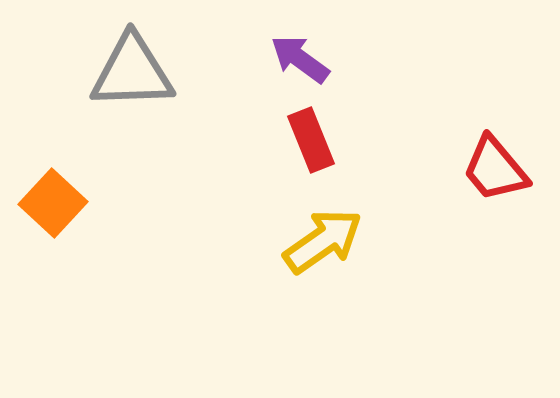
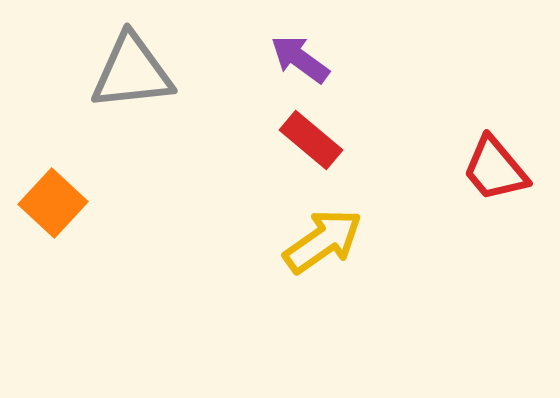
gray triangle: rotated 4 degrees counterclockwise
red rectangle: rotated 28 degrees counterclockwise
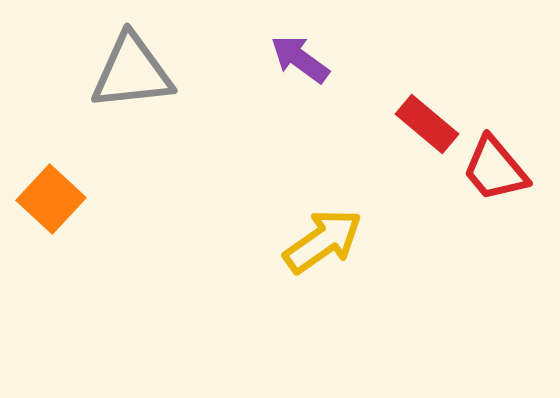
red rectangle: moved 116 px right, 16 px up
orange square: moved 2 px left, 4 px up
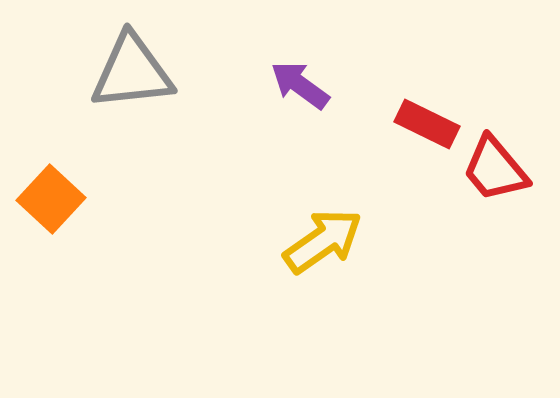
purple arrow: moved 26 px down
red rectangle: rotated 14 degrees counterclockwise
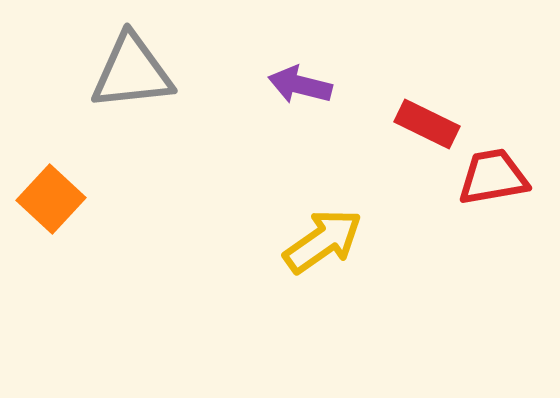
purple arrow: rotated 22 degrees counterclockwise
red trapezoid: moved 2 px left, 8 px down; rotated 120 degrees clockwise
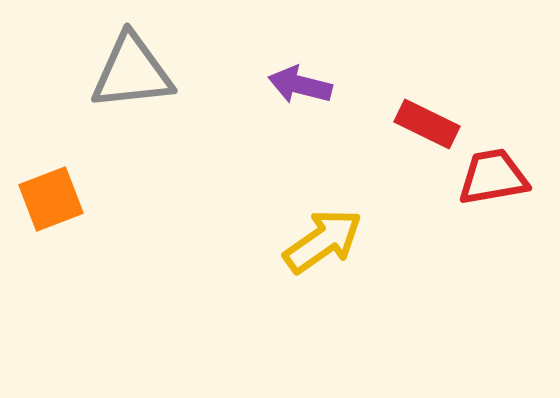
orange square: rotated 26 degrees clockwise
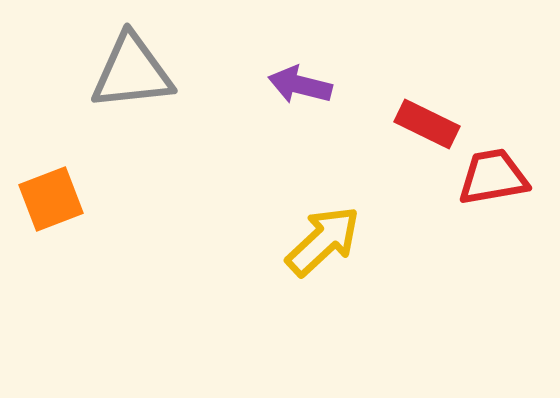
yellow arrow: rotated 8 degrees counterclockwise
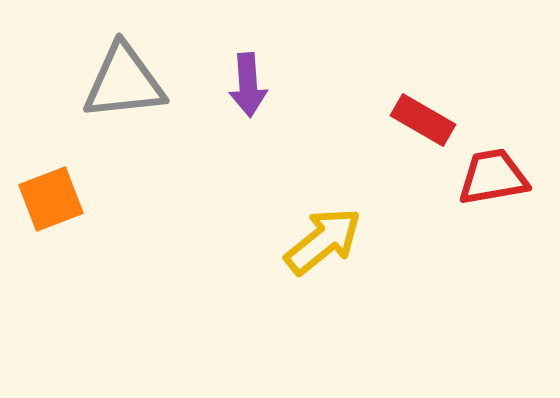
gray triangle: moved 8 px left, 10 px down
purple arrow: moved 52 px left; rotated 108 degrees counterclockwise
red rectangle: moved 4 px left, 4 px up; rotated 4 degrees clockwise
yellow arrow: rotated 4 degrees clockwise
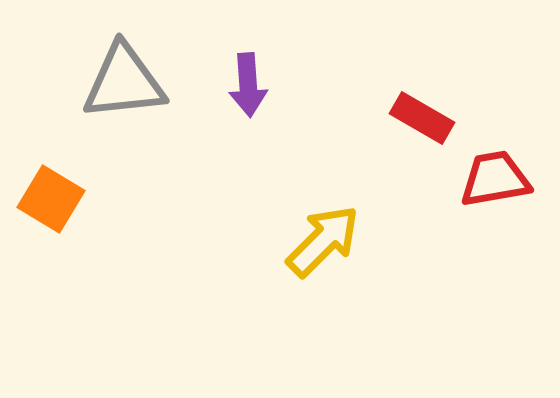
red rectangle: moved 1 px left, 2 px up
red trapezoid: moved 2 px right, 2 px down
orange square: rotated 38 degrees counterclockwise
yellow arrow: rotated 6 degrees counterclockwise
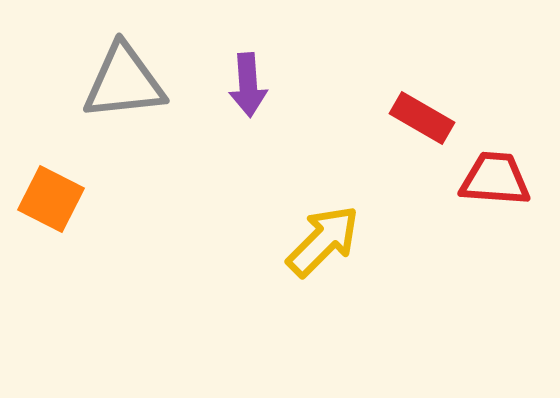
red trapezoid: rotated 14 degrees clockwise
orange square: rotated 4 degrees counterclockwise
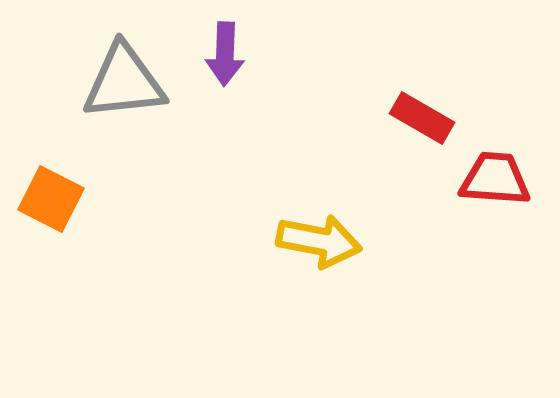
purple arrow: moved 23 px left, 31 px up; rotated 6 degrees clockwise
yellow arrow: moved 4 px left; rotated 56 degrees clockwise
